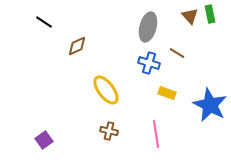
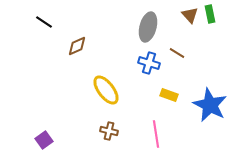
brown triangle: moved 1 px up
yellow rectangle: moved 2 px right, 2 px down
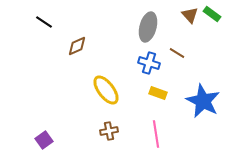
green rectangle: moved 2 px right; rotated 42 degrees counterclockwise
yellow rectangle: moved 11 px left, 2 px up
blue star: moved 7 px left, 4 px up
brown cross: rotated 24 degrees counterclockwise
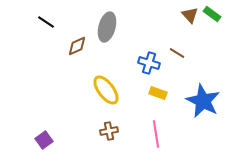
black line: moved 2 px right
gray ellipse: moved 41 px left
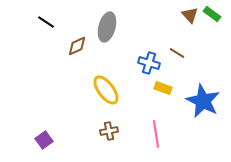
yellow rectangle: moved 5 px right, 5 px up
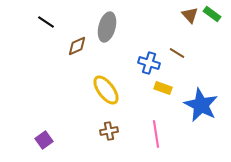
blue star: moved 2 px left, 4 px down
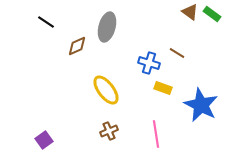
brown triangle: moved 3 px up; rotated 12 degrees counterclockwise
brown cross: rotated 12 degrees counterclockwise
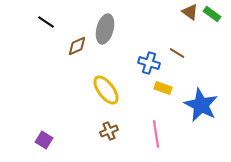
gray ellipse: moved 2 px left, 2 px down
purple square: rotated 24 degrees counterclockwise
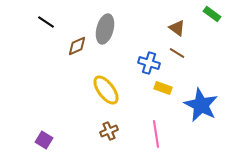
brown triangle: moved 13 px left, 16 px down
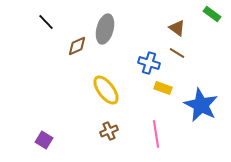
black line: rotated 12 degrees clockwise
